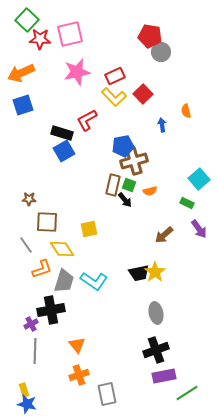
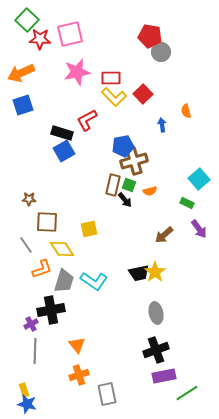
red rectangle at (115, 76): moved 4 px left, 2 px down; rotated 24 degrees clockwise
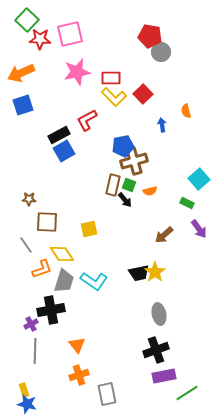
black rectangle at (62, 133): moved 3 px left, 2 px down; rotated 45 degrees counterclockwise
yellow diamond at (62, 249): moved 5 px down
gray ellipse at (156, 313): moved 3 px right, 1 px down
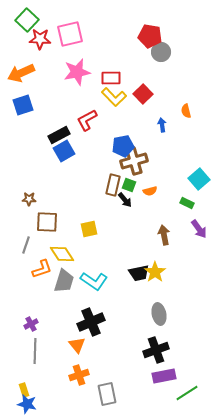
brown arrow at (164, 235): rotated 120 degrees clockwise
gray line at (26, 245): rotated 54 degrees clockwise
black cross at (51, 310): moved 40 px right, 12 px down; rotated 12 degrees counterclockwise
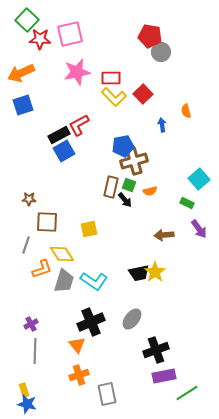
red L-shape at (87, 120): moved 8 px left, 5 px down
brown rectangle at (113, 185): moved 2 px left, 2 px down
brown arrow at (164, 235): rotated 84 degrees counterclockwise
gray ellipse at (159, 314): moved 27 px left, 5 px down; rotated 50 degrees clockwise
